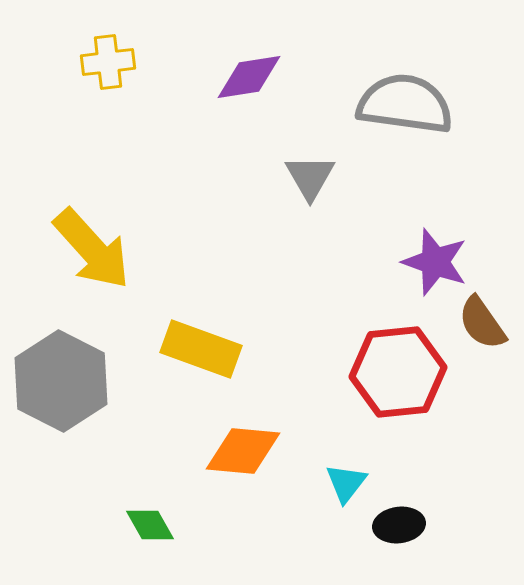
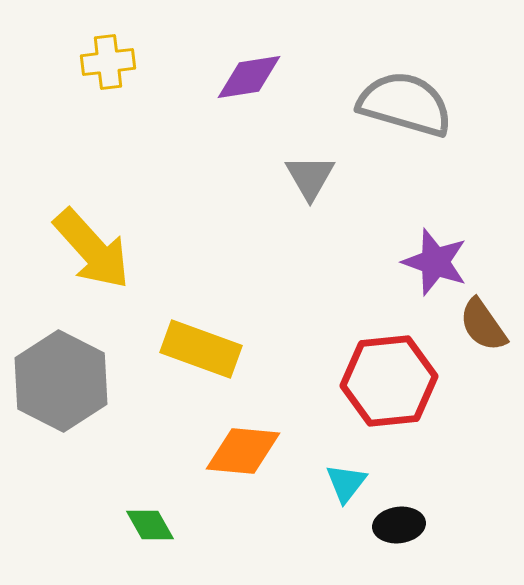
gray semicircle: rotated 8 degrees clockwise
brown semicircle: moved 1 px right, 2 px down
red hexagon: moved 9 px left, 9 px down
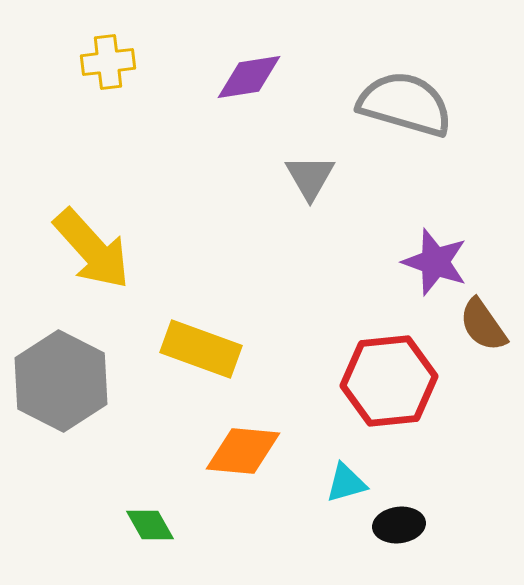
cyan triangle: rotated 36 degrees clockwise
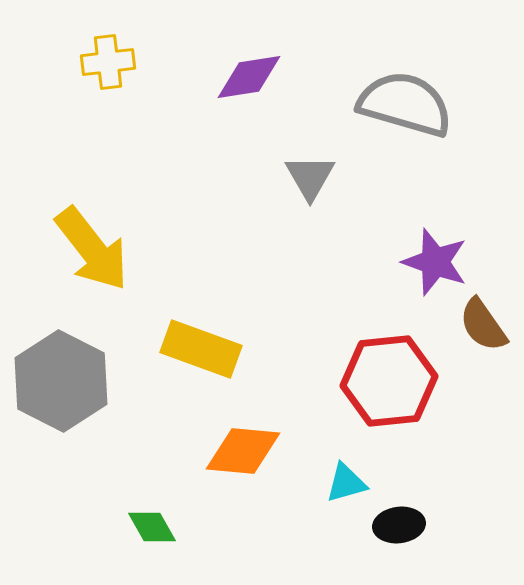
yellow arrow: rotated 4 degrees clockwise
green diamond: moved 2 px right, 2 px down
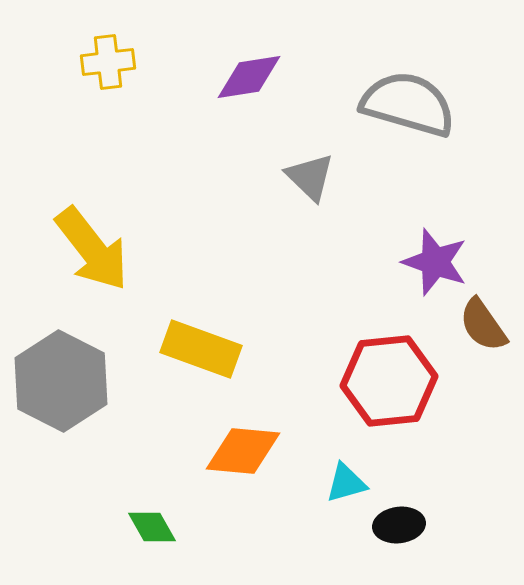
gray semicircle: moved 3 px right
gray triangle: rotated 16 degrees counterclockwise
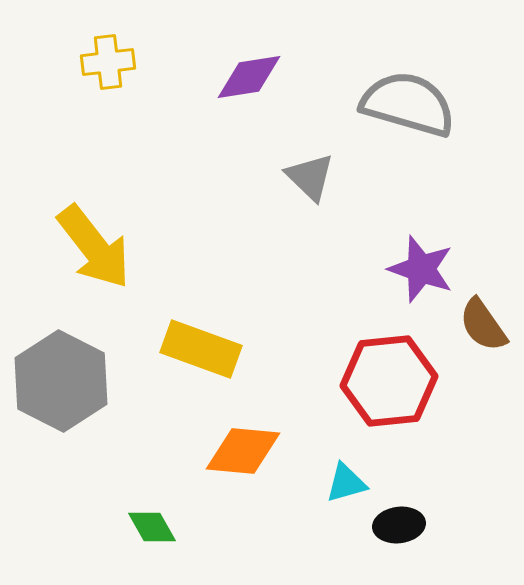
yellow arrow: moved 2 px right, 2 px up
purple star: moved 14 px left, 7 px down
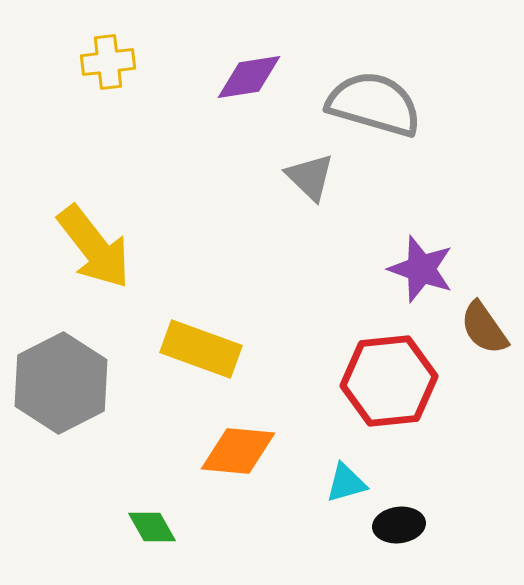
gray semicircle: moved 34 px left
brown semicircle: moved 1 px right, 3 px down
gray hexagon: moved 2 px down; rotated 6 degrees clockwise
orange diamond: moved 5 px left
